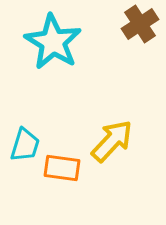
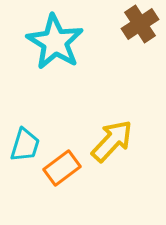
cyan star: moved 2 px right
orange rectangle: rotated 45 degrees counterclockwise
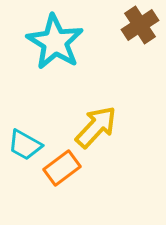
brown cross: moved 1 px down
yellow arrow: moved 16 px left, 14 px up
cyan trapezoid: rotated 102 degrees clockwise
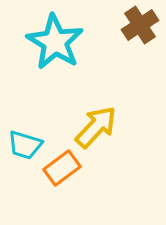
cyan trapezoid: rotated 12 degrees counterclockwise
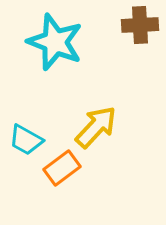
brown cross: rotated 30 degrees clockwise
cyan star: rotated 10 degrees counterclockwise
cyan trapezoid: moved 1 px right, 5 px up; rotated 12 degrees clockwise
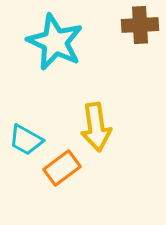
cyan star: rotated 4 degrees clockwise
yellow arrow: rotated 129 degrees clockwise
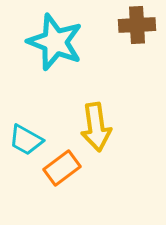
brown cross: moved 3 px left
cyan star: rotated 4 degrees counterclockwise
